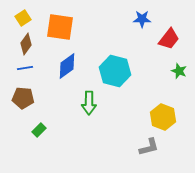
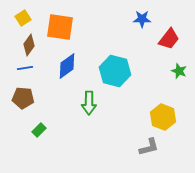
brown diamond: moved 3 px right, 1 px down
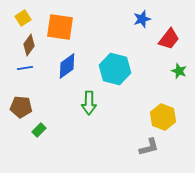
blue star: rotated 18 degrees counterclockwise
cyan hexagon: moved 2 px up
brown pentagon: moved 2 px left, 9 px down
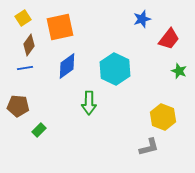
orange square: rotated 20 degrees counterclockwise
cyan hexagon: rotated 12 degrees clockwise
brown pentagon: moved 3 px left, 1 px up
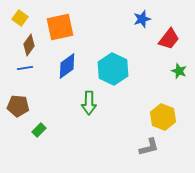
yellow square: moved 3 px left; rotated 21 degrees counterclockwise
cyan hexagon: moved 2 px left
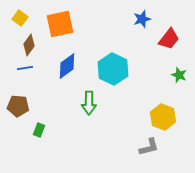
orange square: moved 3 px up
green star: moved 4 px down
green rectangle: rotated 24 degrees counterclockwise
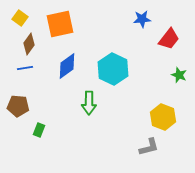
blue star: rotated 12 degrees clockwise
brown diamond: moved 1 px up
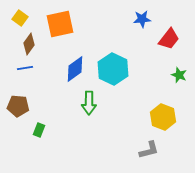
blue diamond: moved 8 px right, 3 px down
gray L-shape: moved 3 px down
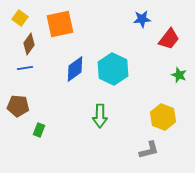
green arrow: moved 11 px right, 13 px down
